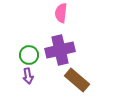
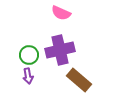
pink semicircle: rotated 72 degrees counterclockwise
brown rectangle: moved 2 px right
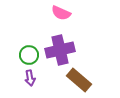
purple arrow: moved 2 px right, 2 px down
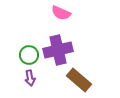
purple cross: moved 2 px left
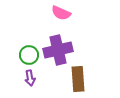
brown rectangle: moved 1 px left, 1 px up; rotated 45 degrees clockwise
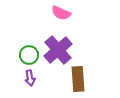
purple cross: rotated 28 degrees counterclockwise
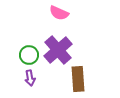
pink semicircle: moved 2 px left
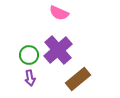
brown rectangle: rotated 55 degrees clockwise
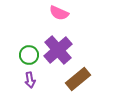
purple arrow: moved 2 px down
